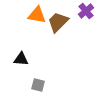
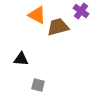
purple cross: moved 5 px left; rotated 14 degrees counterclockwise
orange triangle: rotated 18 degrees clockwise
brown trapezoid: moved 5 px down; rotated 30 degrees clockwise
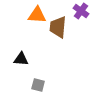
orange triangle: rotated 24 degrees counterclockwise
brown trapezoid: rotated 70 degrees counterclockwise
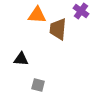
brown trapezoid: moved 2 px down
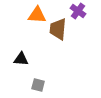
purple cross: moved 3 px left
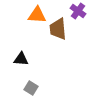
brown trapezoid: rotated 10 degrees counterclockwise
gray square: moved 7 px left, 3 px down; rotated 16 degrees clockwise
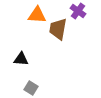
brown trapezoid: rotated 15 degrees clockwise
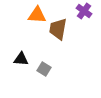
purple cross: moved 6 px right
gray square: moved 13 px right, 19 px up
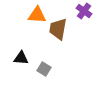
black triangle: moved 1 px up
